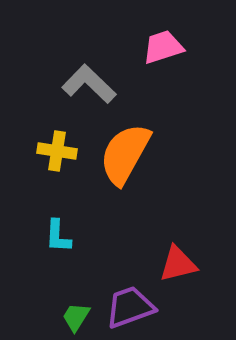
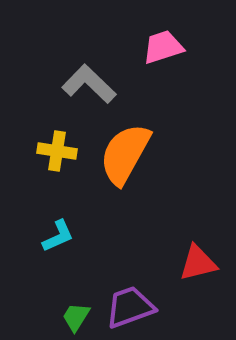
cyan L-shape: rotated 117 degrees counterclockwise
red triangle: moved 20 px right, 1 px up
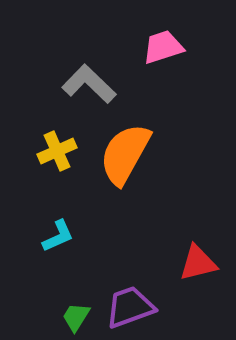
yellow cross: rotated 33 degrees counterclockwise
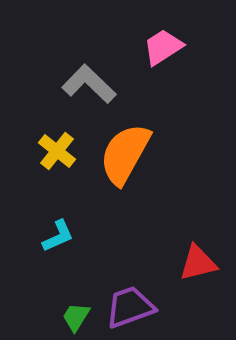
pink trapezoid: rotated 15 degrees counterclockwise
yellow cross: rotated 27 degrees counterclockwise
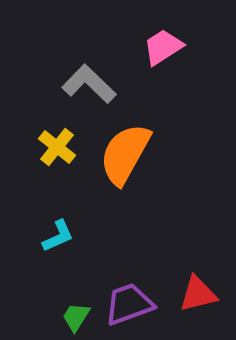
yellow cross: moved 4 px up
red triangle: moved 31 px down
purple trapezoid: moved 1 px left, 3 px up
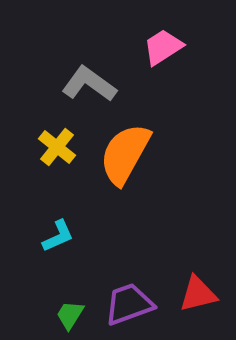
gray L-shape: rotated 8 degrees counterclockwise
green trapezoid: moved 6 px left, 2 px up
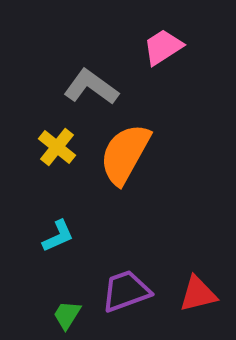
gray L-shape: moved 2 px right, 3 px down
purple trapezoid: moved 3 px left, 13 px up
green trapezoid: moved 3 px left
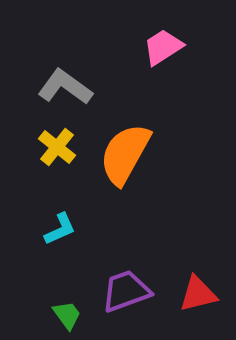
gray L-shape: moved 26 px left
cyan L-shape: moved 2 px right, 7 px up
green trapezoid: rotated 112 degrees clockwise
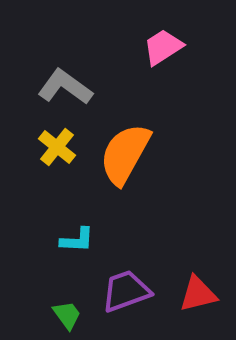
cyan L-shape: moved 17 px right, 11 px down; rotated 27 degrees clockwise
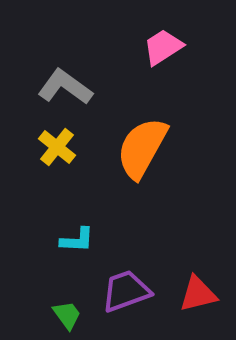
orange semicircle: moved 17 px right, 6 px up
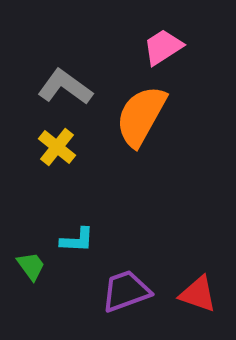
orange semicircle: moved 1 px left, 32 px up
red triangle: rotated 33 degrees clockwise
green trapezoid: moved 36 px left, 49 px up
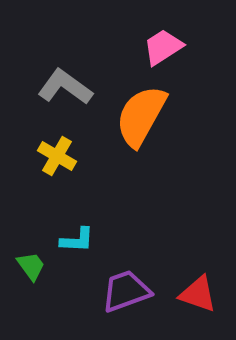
yellow cross: moved 9 px down; rotated 9 degrees counterclockwise
